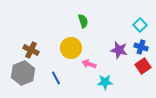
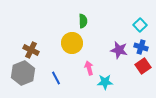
green semicircle: rotated 16 degrees clockwise
yellow circle: moved 1 px right, 5 px up
pink arrow: moved 4 px down; rotated 56 degrees clockwise
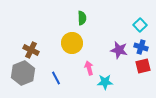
green semicircle: moved 1 px left, 3 px up
red square: rotated 21 degrees clockwise
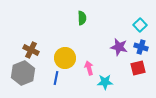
yellow circle: moved 7 px left, 15 px down
purple star: moved 3 px up
red square: moved 5 px left, 2 px down
blue line: rotated 40 degrees clockwise
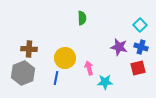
brown cross: moved 2 px left, 1 px up; rotated 21 degrees counterclockwise
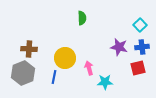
blue cross: moved 1 px right; rotated 24 degrees counterclockwise
blue line: moved 2 px left, 1 px up
